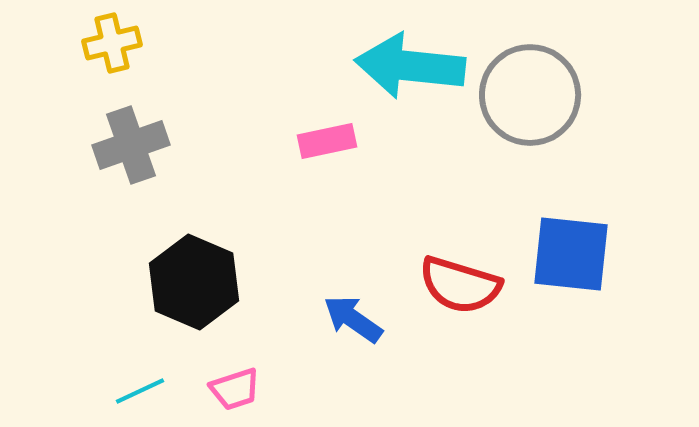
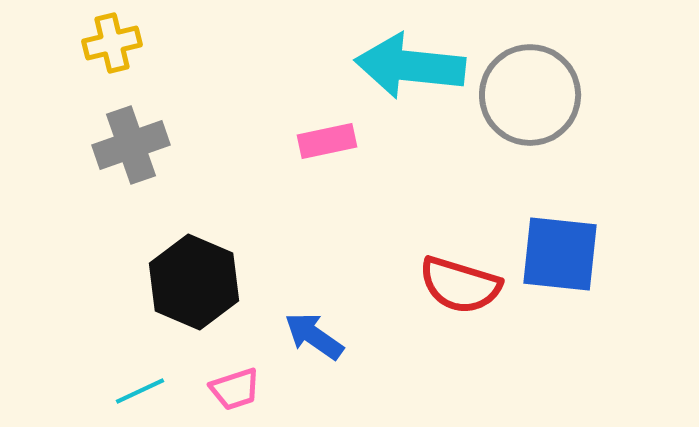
blue square: moved 11 px left
blue arrow: moved 39 px left, 17 px down
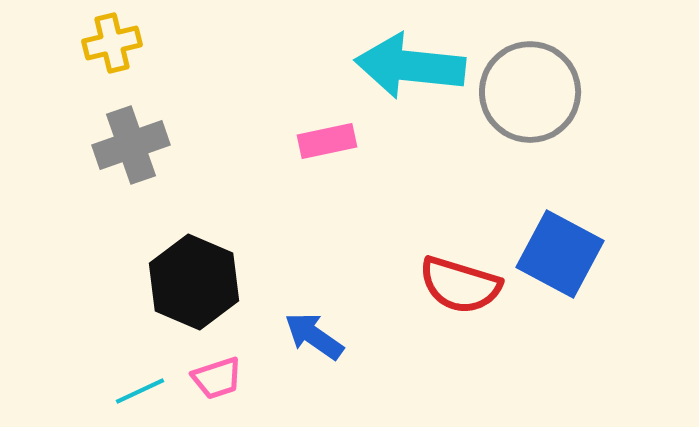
gray circle: moved 3 px up
blue square: rotated 22 degrees clockwise
pink trapezoid: moved 18 px left, 11 px up
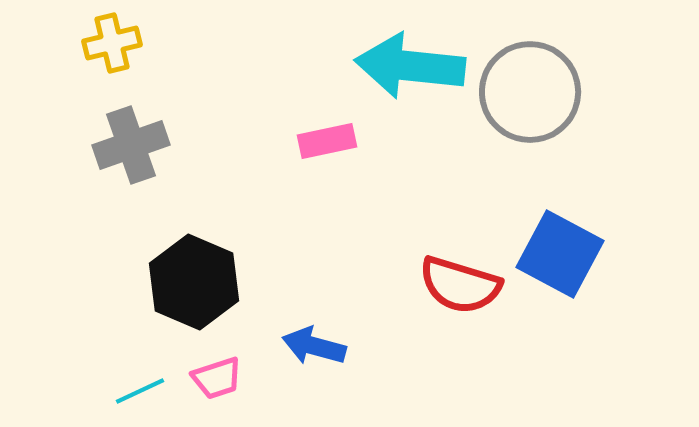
blue arrow: moved 10 px down; rotated 20 degrees counterclockwise
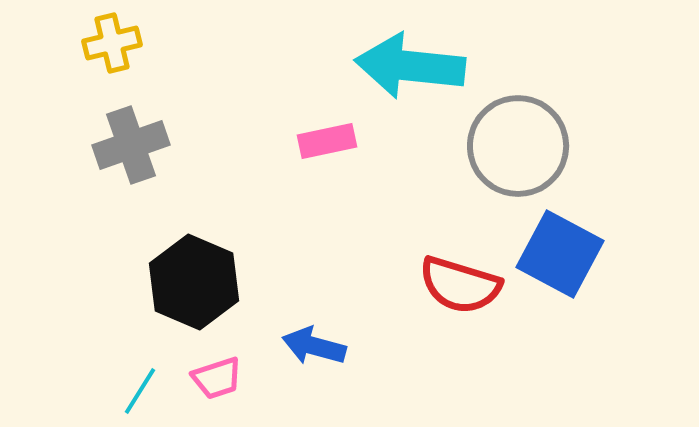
gray circle: moved 12 px left, 54 px down
cyan line: rotated 33 degrees counterclockwise
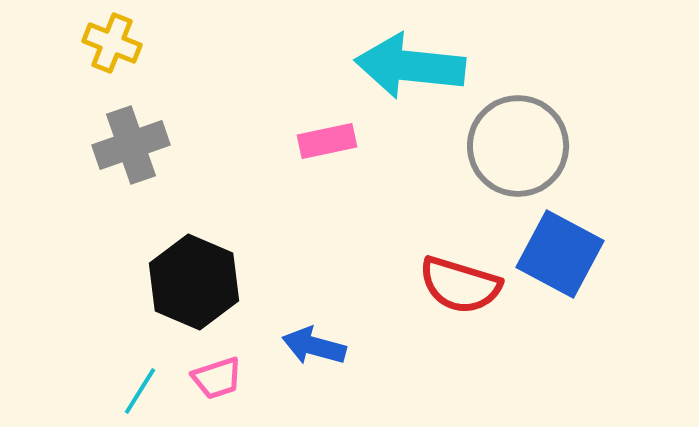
yellow cross: rotated 36 degrees clockwise
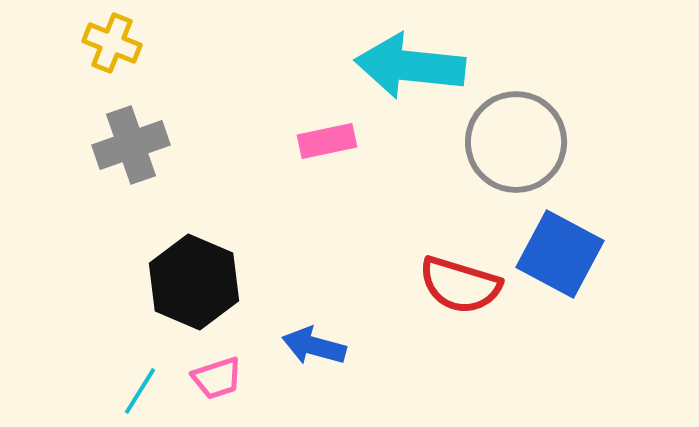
gray circle: moved 2 px left, 4 px up
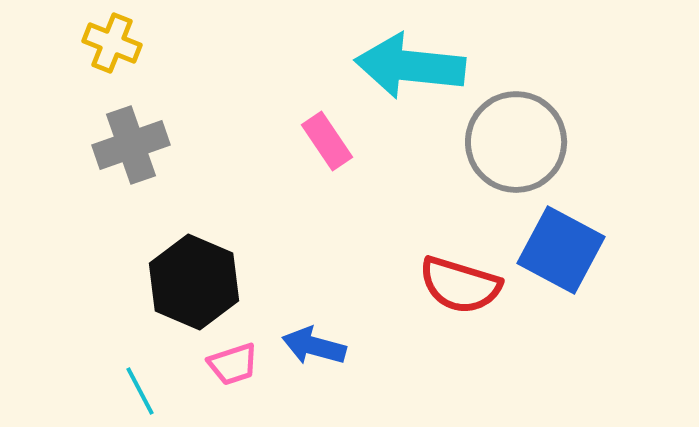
pink rectangle: rotated 68 degrees clockwise
blue square: moved 1 px right, 4 px up
pink trapezoid: moved 16 px right, 14 px up
cyan line: rotated 60 degrees counterclockwise
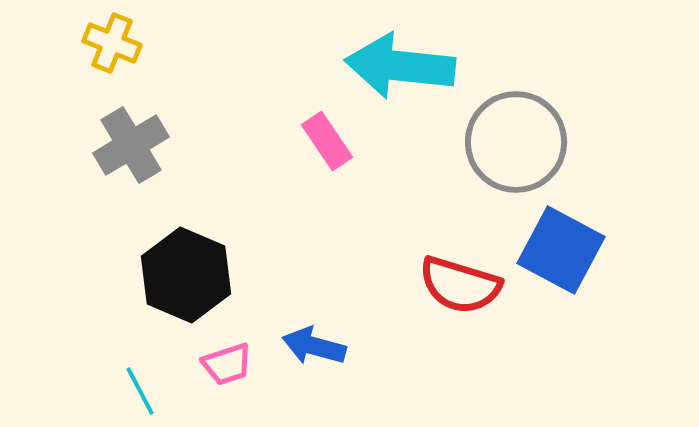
cyan arrow: moved 10 px left
gray cross: rotated 12 degrees counterclockwise
black hexagon: moved 8 px left, 7 px up
pink trapezoid: moved 6 px left
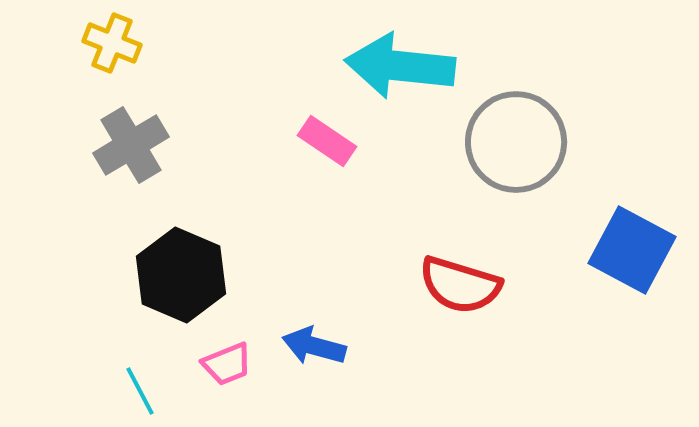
pink rectangle: rotated 22 degrees counterclockwise
blue square: moved 71 px right
black hexagon: moved 5 px left
pink trapezoid: rotated 4 degrees counterclockwise
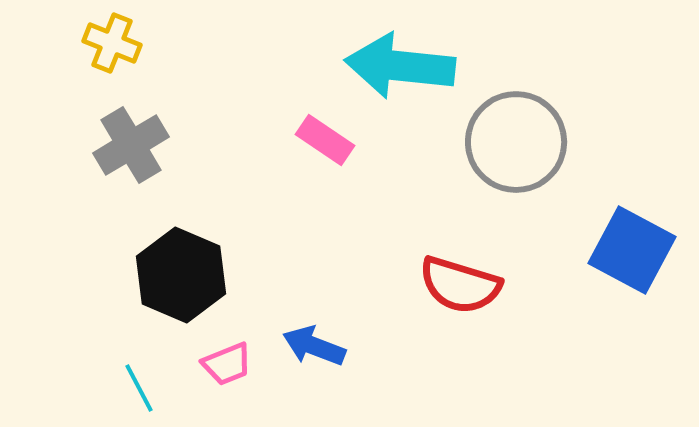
pink rectangle: moved 2 px left, 1 px up
blue arrow: rotated 6 degrees clockwise
cyan line: moved 1 px left, 3 px up
